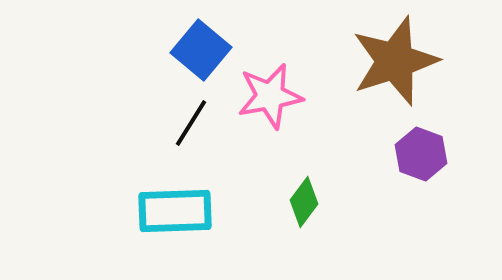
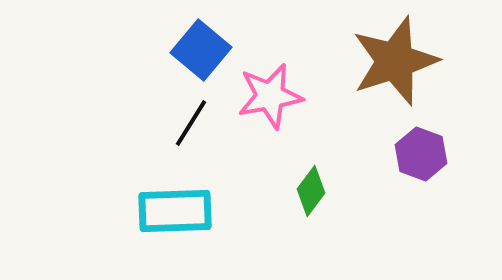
green diamond: moved 7 px right, 11 px up
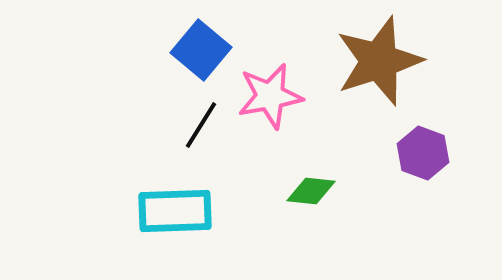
brown star: moved 16 px left
black line: moved 10 px right, 2 px down
purple hexagon: moved 2 px right, 1 px up
green diamond: rotated 60 degrees clockwise
